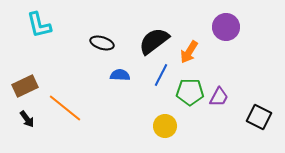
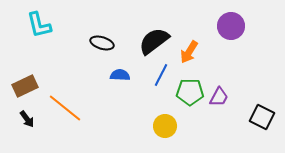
purple circle: moved 5 px right, 1 px up
black square: moved 3 px right
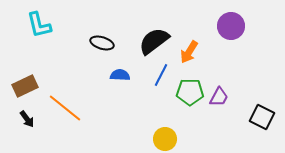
yellow circle: moved 13 px down
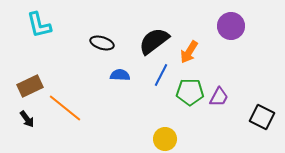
brown rectangle: moved 5 px right
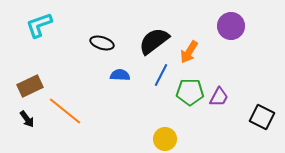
cyan L-shape: rotated 84 degrees clockwise
orange line: moved 3 px down
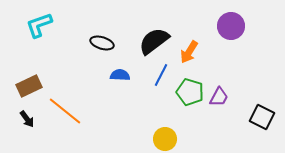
brown rectangle: moved 1 px left
green pentagon: rotated 16 degrees clockwise
